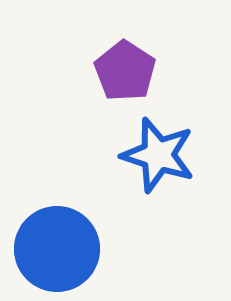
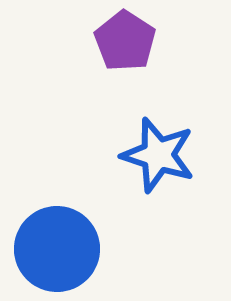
purple pentagon: moved 30 px up
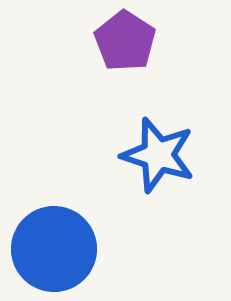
blue circle: moved 3 px left
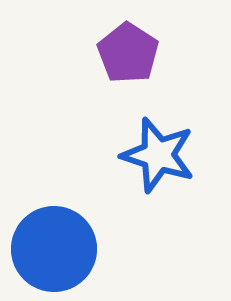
purple pentagon: moved 3 px right, 12 px down
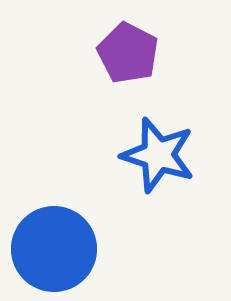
purple pentagon: rotated 6 degrees counterclockwise
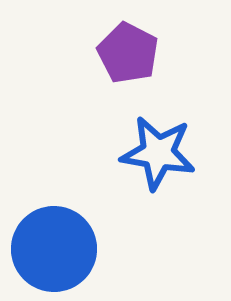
blue star: moved 2 px up; rotated 8 degrees counterclockwise
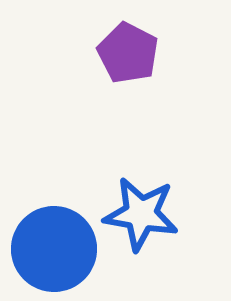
blue star: moved 17 px left, 61 px down
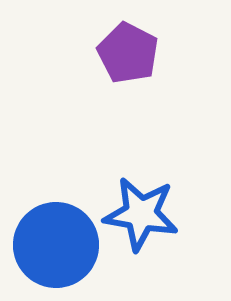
blue circle: moved 2 px right, 4 px up
